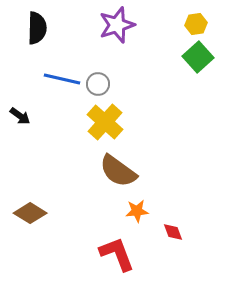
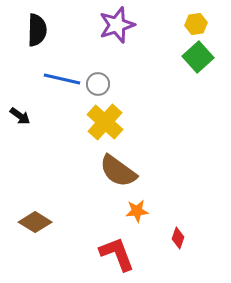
black semicircle: moved 2 px down
brown diamond: moved 5 px right, 9 px down
red diamond: moved 5 px right, 6 px down; rotated 40 degrees clockwise
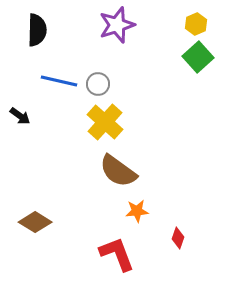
yellow hexagon: rotated 15 degrees counterclockwise
blue line: moved 3 px left, 2 px down
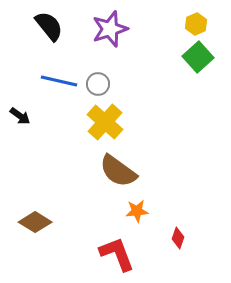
purple star: moved 7 px left, 4 px down
black semicircle: moved 12 px right, 4 px up; rotated 40 degrees counterclockwise
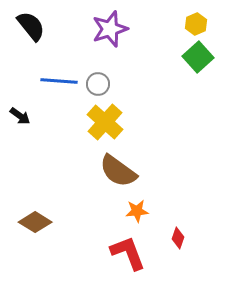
black semicircle: moved 18 px left
blue line: rotated 9 degrees counterclockwise
red L-shape: moved 11 px right, 1 px up
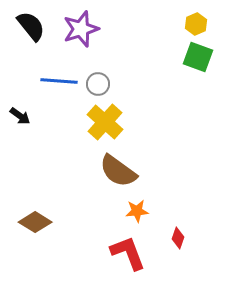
purple star: moved 29 px left
green square: rotated 28 degrees counterclockwise
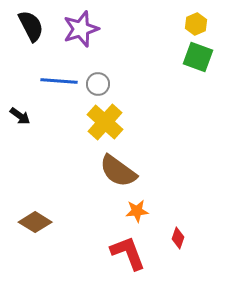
black semicircle: rotated 12 degrees clockwise
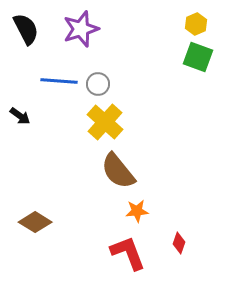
black semicircle: moved 5 px left, 3 px down
brown semicircle: rotated 15 degrees clockwise
red diamond: moved 1 px right, 5 px down
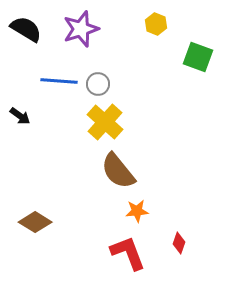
yellow hexagon: moved 40 px left; rotated 15 degrees counterclockwise
black semicircle: rotated 32 degrees counterclockwise
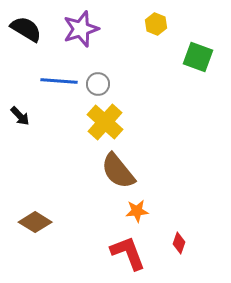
black arrow: rotated 10 degrees clockwise
